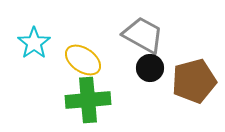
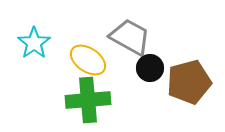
gray trapezoid: moved 13 px left, 2 px down
yellow ellipse: moved 5 px right
brown pentagon: moved 5 px left, 1 px down
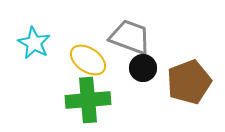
gray trapezoid: rotated 9 degrees counterclockwise
cyan star: rotated 8 degrees counterclockwise
black circle: moved 7 px left
brown pentagon: rotated 6 degrees counterclockwise
